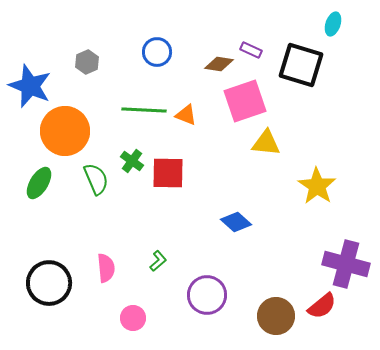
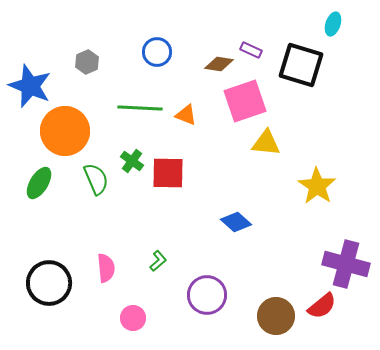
green line: moved 4 px left, 2 px up
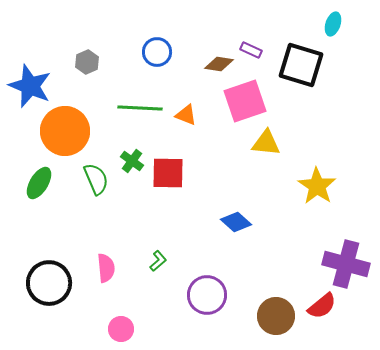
pink circle: moved 12 px left, 11 px down
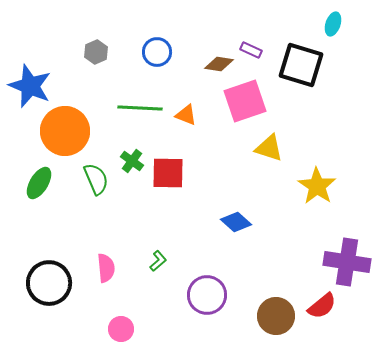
gray hexagon: moved 9 px right, 10 px up
yellow triangle: moved 3 px right, 5 px down; rotated 12 degrees clockwise
purple cross: moved 1 px right, 2 px up; rotated 6 degrees counterclockwise
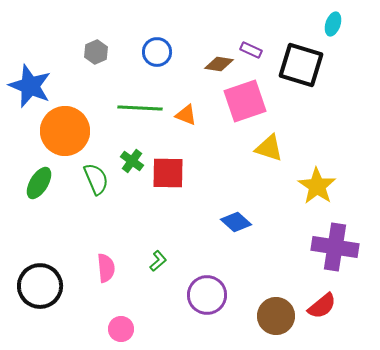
purple cross: moved 12 px left, 15 px up
black circle: moved 9 px left, 3 px down
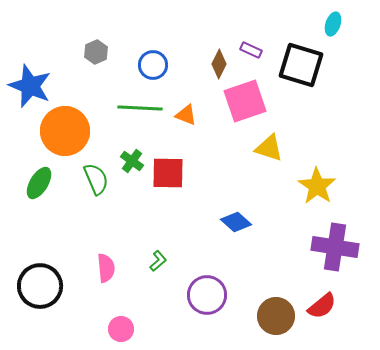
blue circle: moved 4 px left, 13 px down
brown diamond: rotated 72 degrees counterclockwise
